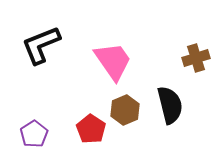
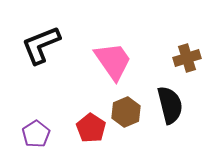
brown cross: moved 9 px left
brown hexagon: moved 1 px right, 2 px down
red pentagon: moved 1 px up
purple pentagon: moved 2 px right
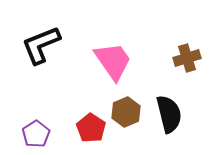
black semicircle: moved 1 px left, 9 px down
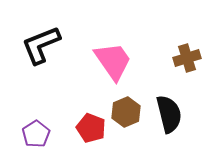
red pentagon: rotated 12 degrees counterclockwise
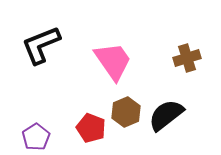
black semicircle: moved 3 px left, 1 px down; rotated 114 degrees counterclockwise
purple pentagon: moved 3 px down
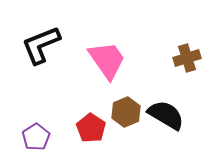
pink trapezoid: moved 6 px left, 1 px up
black semicircle: rotated 69 degrees clockwise
red pentagon: rotated 12 degrees clockwise
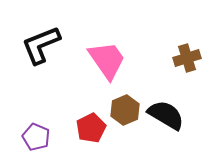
brown hexagon: moved 1 px left, 2 px up
red pentagon: rotated 12 degrees clockwise
purple pentagon: rotated 16 degrees counterclockwise
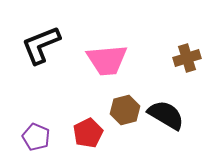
pink trapezoid: rotated 120 degrees clockwise
brown hexagon: rotated 8 degrees clockwise
red pentagon: moved 3 px left, 5 px down
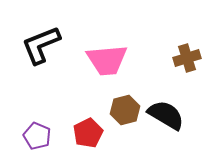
purple pentagon: moved 1 px right, 1 px up
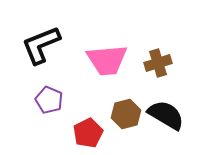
brown cross: moved 29 px left, 5 px down
brown hexagon: moved 1 px right, 4 px down
purple pentagon: moved 12 px right, 36 px up
